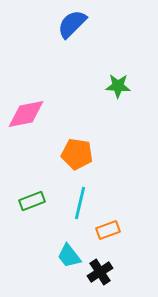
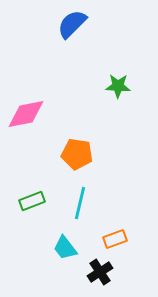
orange rectangle: moved 7 px right, 9 px down
cyan trapezoid: moved 4 px left, 8 px up
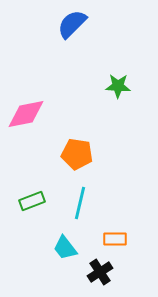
orange rectangle: rotated 20 degrees clockwise
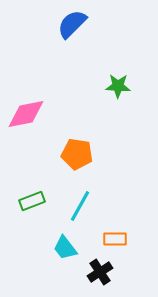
cyan line: moved 3 px down; rotated 16 degrees clockwise
